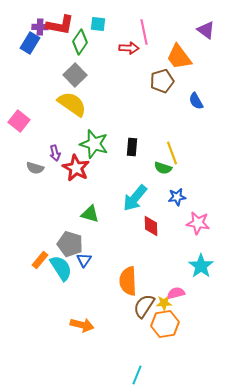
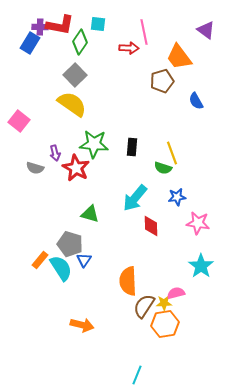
green star: rotated 12 degrees counterclockwise
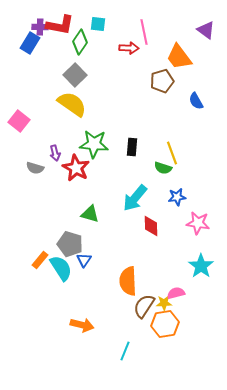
cyan line: moved 12 px left, 24 px up
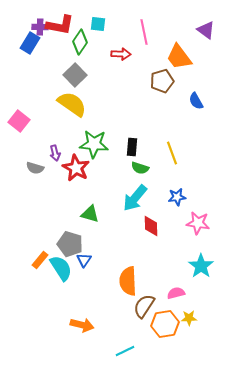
red arrow: moved 8 px left, 6 px down
green semicircle: moved 23 px left
yellow star: moved 25 px right, 15 px down
cyan line: rotated 42 degrees clockwise
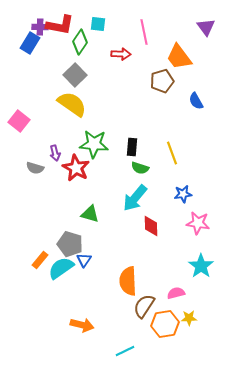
purple triangle: moved 3 px up; rotated 18 degrees clockwise
blue star: moved 6 px right, 3 px up
cyan semicircle: rotated 92 degrees counterclockwise
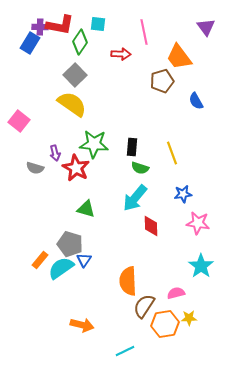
green triangle: moved 4 px left, 5 px up
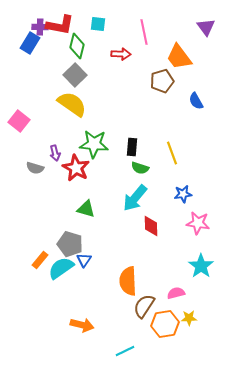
green diamond: moved 3 px left, 4 px down; rotated 20 degrees counterclockwise
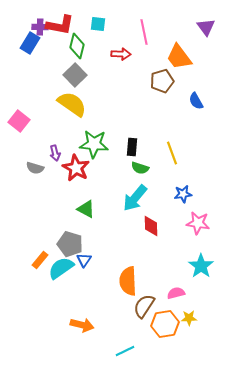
green triangle: rotated 12 degrees clockwise
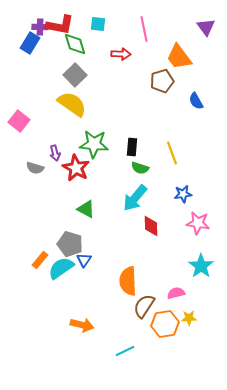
pink line: moved 3 px up
green diamond: moved 2 px left, 2 px up; rotated 30 degrees counterclockwise
